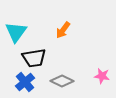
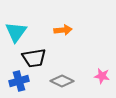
orange arrow: rotated 132 degrees counterclockwise
blue cross: moved 6 px left, 1 px up; rotated 24 degrees clockwise
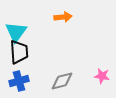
orange arrow: moved 13 px up
black trapezoid: moved 15 px left, 6 px up; rotated 85 degrees counterclockwise
gray diamond: rotated 40 degrees counterclockwise
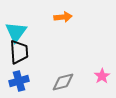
pink star: rotated 28 degrees clockwise
gray diamond: moved 1 px right, 1 px down
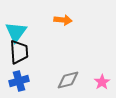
orange arrow: moved 3 px down; rotated 12 degrees clockwise
pink star: moved 6 px down
gray diamond: moved 5 px right, 2 px up
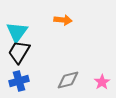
cyan triangle: moved 1 px right
black trapezoid: rotated 145 degrees counterclockwise
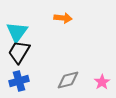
orange arrow: moved 2 px up
